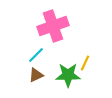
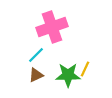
pink cross: moved 1 px left, 1 px down
yellow line: moved 6 px down
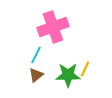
pink cross: moved 1 px right
cyan line: rotated 18 degrees counterclockwise
brown triangle: rotated 14 degrees counterclockwise
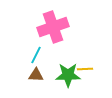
yellow line: rotated 63 degrees clockwise
brown triangle: rotated 42 degrees clockwise
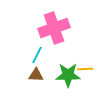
pink cross: moved 1 px right, 1 px down
cyan line: moved 1 px right
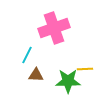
cyan line: moved 10 px left
green star: moved 6 px down
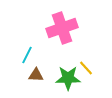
pink cross: moved 8 px right
yellow line: moved 1 px right, 1 px up; rotated 49 degrees clockwise
green star: moved 3 px up
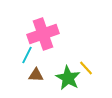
pink cross: moved 19 px left, 6 px down
green star: rotated 30 degrees clockwise
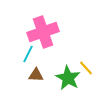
pink cross: moved 2 px up
cyan line: moved 1 px right, 1 px up
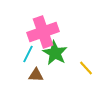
green star: moved 13 px left, 25 px up
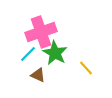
pink cross: moved 2 px left
cyan line: rotated 18 degrees clockwise
brown triangle: moved 2 px right; rotated 21 degrees clockwise
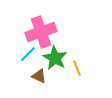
green star: moved 5 px down
yellow line: moved 9 px left; rotated 21 degrees clockwise
brown triangle: moved 1 px right, 1 px down
